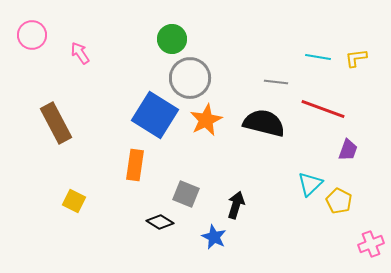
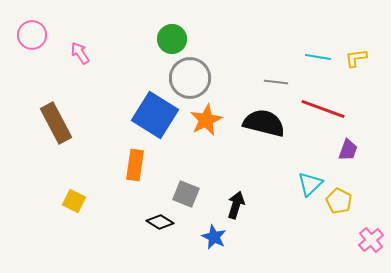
pink cross: moved 4 px up; rotated 20 degrees counterclockwise
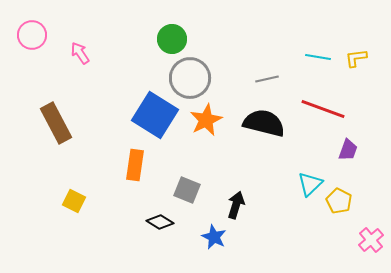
gray line: moved 9 px left, 3 px up; rotated 20 degrees counterclockwise
gray square: moved 1 px right, 4 px up
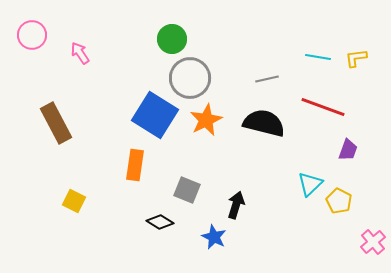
red line: moved 2 px up
pink cross: moved 2 px right, 2 px down
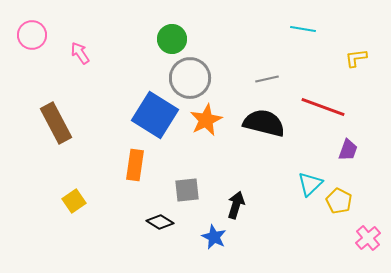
cyan line: moved 15 px left, 28 px up
gray square: rotated 28 degrees counterclockwise
yellow square: rotated 30 degrees clockwise
pink cross: moved 5 px left, 4 px up
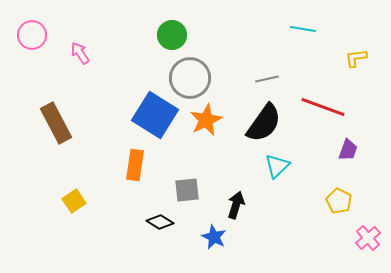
green circle: moved 4 px up
black semicircle: rotated 111 degrees clockwise
cyan triangle: moved 33 px left, 18 px up
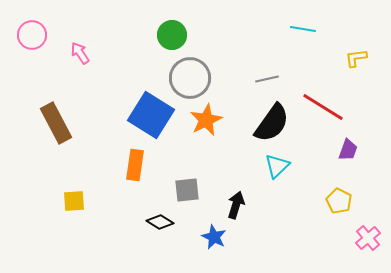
red line: rotated 12 degrees clockwise
blue square: moved 4 px left
black semicircle: moved 8 px right
yellow square: rotated 30 degrees clockwise
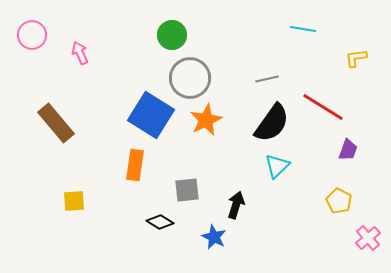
pink arrow: rotated 10 degrees clockwise
brown rectangle: rotated 12 degrees counterclockwise
